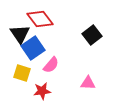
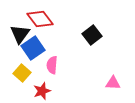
black triangle: rotated 10 degrees clockwise
pink semicircle: moved 1 px right; rotated 144 degrees clockwise
yellow square: rotated 24 degrees clockwise
pink triangle: moved 25 px right
red star: rotated 12 degrees counterclockwise
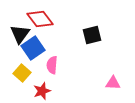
black square: rotated 24 degrees clockwise
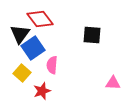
black square: rotated 18 degrees clockwise
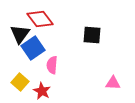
yellow square: moved 2 px left, 9 px down
red star: rotated 24 degrees counterclockwise
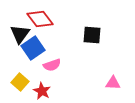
pink semicircle: rotated 114 degrees counterclockwise
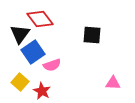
blue square: moved 4 px down
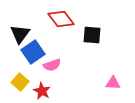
red diamond: moved 21 px right
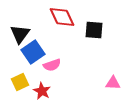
red diamond: moved 1 px right, 2 px up; rotated 12 degrees clockwise
black square: moved 2 px right, 5 px up
yellow square: rotated 24 degrees clockwise
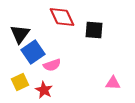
red star: moved 2 px right, 1 px up
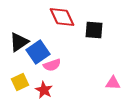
black triangle: moved 1 px left, 8 px down; rotated 20 degrees clockwise
blue square: moved 5 px right
